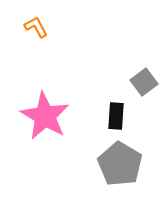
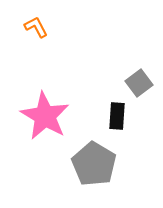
gray square: moved 5 px left, 1 px down
black rectangle: moved 1 px right
gray pentagon: moved 26 px left
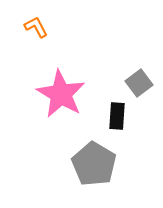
pink star: moved 16 px right, 22 px up
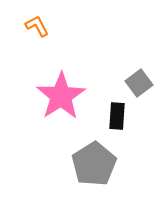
orange L-shape: moved 1 px right, 1 px up
pink star: moved 2 px down; rotated 9 degrees clockwise
gray pentagon: rotated 9 degrees clockwise
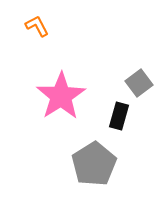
black rectangle: moved 2 px right; rotated 12 degrees clockwise
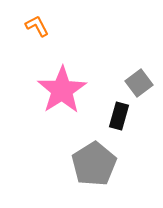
pink star: moved 1 px right, 6 px up
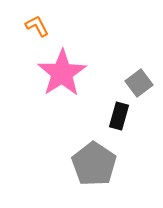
pink star: moved 17 px up
gray pentagon: rotated 6 degrees counterclockwise
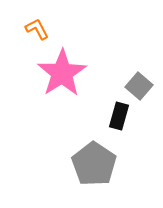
orange L-shape: moved 3 px down
gray square: moved 3 px down; rotated 12 degrees counterclockwise
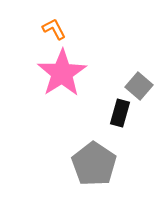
orange L-shape: moved 17 px right
black rectangle: moved 1 px right, 3 px up
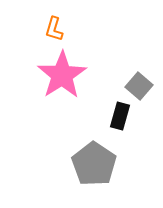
orange L-shape: rotated 135 degrees counterclockwise
pink star: moved 2 px down
black rectangle: moved 3 px down
